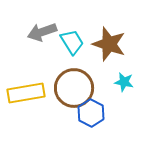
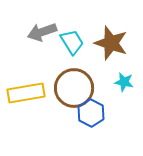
brown star: moved 2 px right, 1 px up
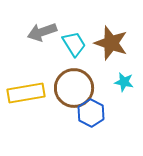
cyan trapezoid: moved 2 px right, 2 px down
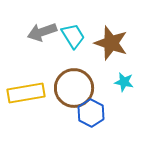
cyan trapezoid: moved 1 px left, 8 px up
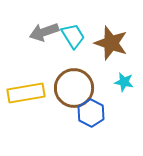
gray arrow: moved 2 px right
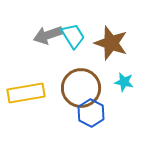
gray arrow: moved 4 px right, 3 px down
brown circle: moved 7 px right
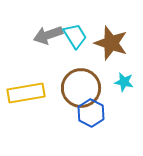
cyan trapezoid: moved 2 px right
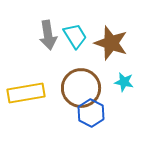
gray arrow: rotated 80 degrees counterclockwise
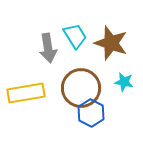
gray arrow: moved 13 px down
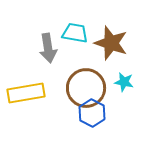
cyan trapezoid: moved 3 px up; rotated 48 degrees counterclockwise
brown circle: moved 5 px right
blue hexagon: moved 1 px right
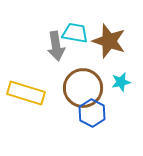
brown star: moved 2 px left, 2 px up
gray arrow: moved 8 px right, 2 px up
cyan star: moved 3 px left; rotated 24 degrees counterclockwise
brown circle: moved 3 px left
yellow rectangle: rotated 27 degrees clockwise
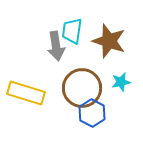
cyan trapezoid: moved 3 px left, 2 px up; rotated 92 degrees counterclockwise
brown circle: moved 1 px left
